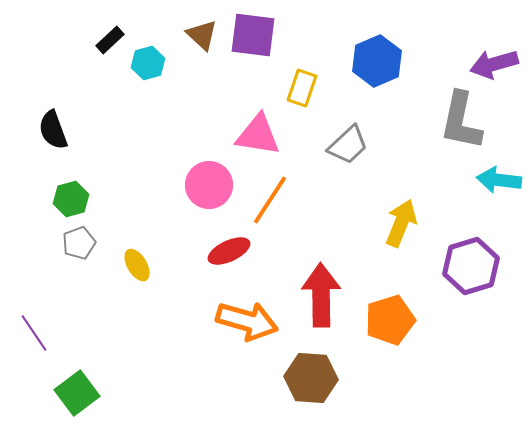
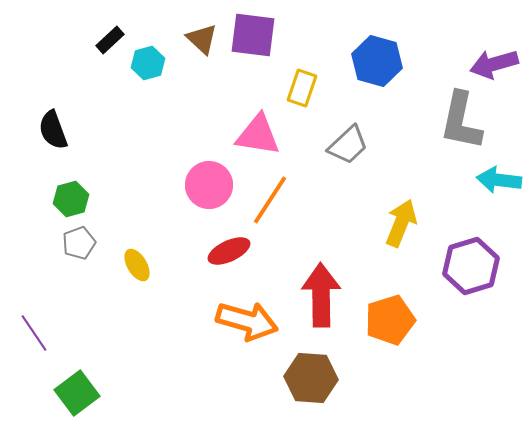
brown triangle: moved 4 px down
blue hexagon: rotated 21 degrees counterclockwise
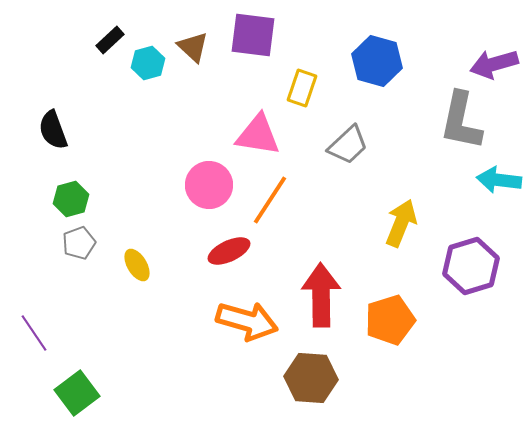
brown triangle: moved 9 px left, 8 px down
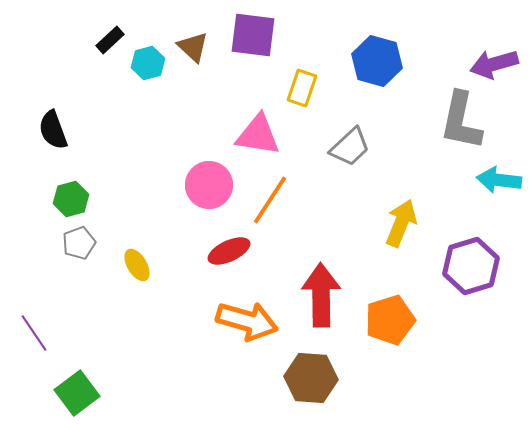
gray trapezoid: moved 2 px right, 2 px down
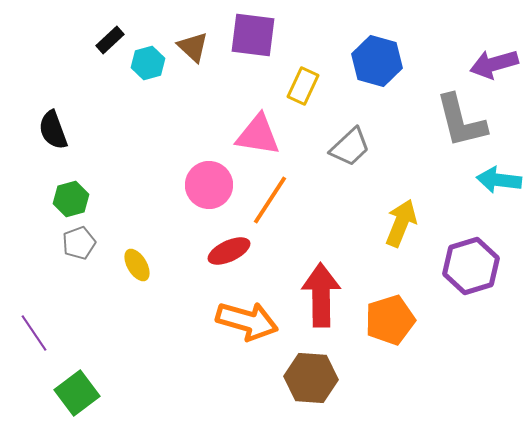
yellow rectangle: moved 1 px right, 2 px up; rotated 6 degrees clockwise
gray L-shape: rotated 26 degrees counterclockwise
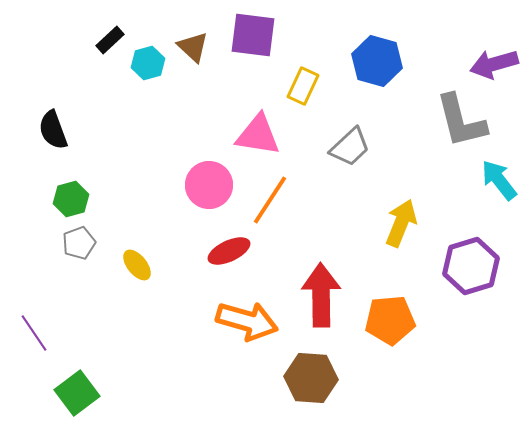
cyan arrow: rotated 45 degrees clockwise
yellow ellipse: rotated 8 degrees counterclockwise
orange pentagon: rotated 12 degrees clockwise
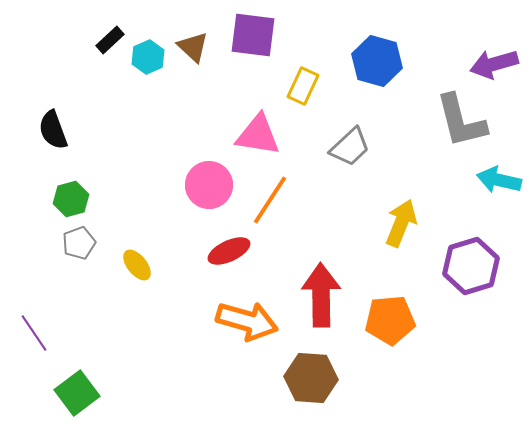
cyan hexagon: moved 6 px up; rotated 8 degrees counterclockwise
cyan arrow: rotated 39 degrees counterclockwise
